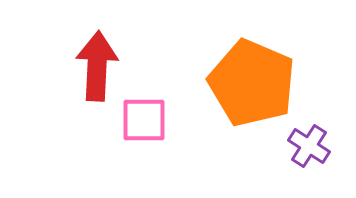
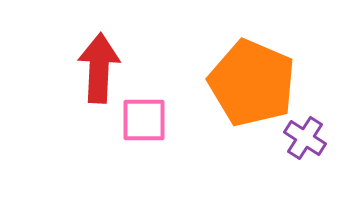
red arrow: moved 2 px right, 2 px down
purple cross: moved 4 px left, 8 px up
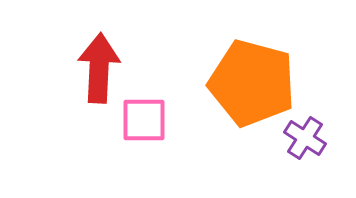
orange pentagon: rotated 8 degrees counterclockwise
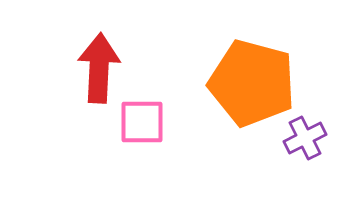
pink square: moved 2 px left, 2 px down
purple cross: rotated 30 degrees clockwise
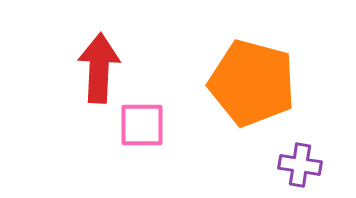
pink square: moved 3 px down
purple cross: moved 5 px left, 27 px down; rotated 36 degrees clockwise
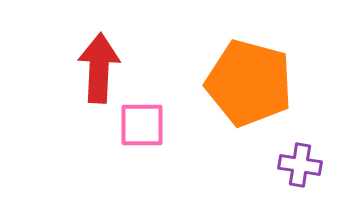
orange pentagon: moved 3 px left
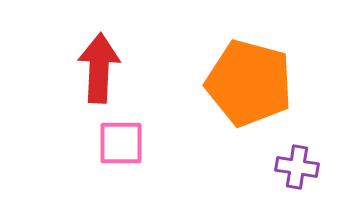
pink square: moved 21 px left, 18 px down
purple cross: moved 3 px left, 2 px down
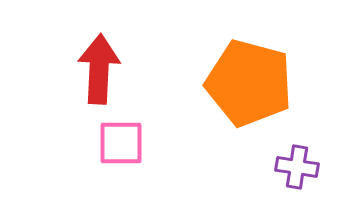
red arrow: moved 1 px down
